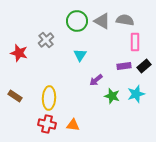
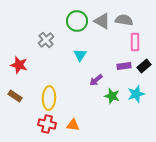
gray semicircle: moved 1 px left
red star: moved 12 px down
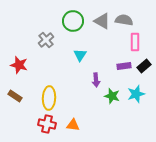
green circle: moved 4 px left
purple arrow: rotated 56 degrees counterclockwise
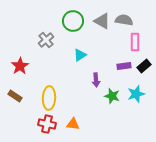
cyan triangle: rotated 24 degrees clockwise
red star: moved 1 px right, 1 px down; rotated 24 degrees clockwise
orange triangle: moved 1 px up
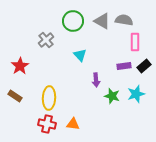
cyan triangle: rotated 40 degrees counterclockwise
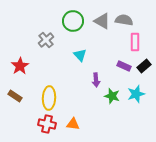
purple rectangle: rotated 32 degrees clockwise
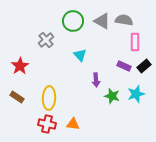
brown rectangle: moved 2 px right, 1 px down
